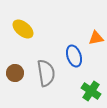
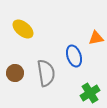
green cross: moved 1 px left, 2 px down; rotated 24 degrees clockwise
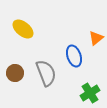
orange triangle: rotated 28 degrees counterclockwise
gray semicircle: rotated 12 degrees counterclockwise
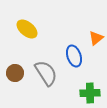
yellow ellipse: moved 4 px right
gray semicircle: rotated 12 degrees counterclockwise
green cross: rotated 30 degrees clockwise
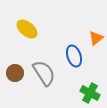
gray semicircle: moved 2 px left
green cross: rotated 30 degrees clockwise
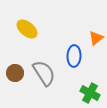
blue ellipse: rotated 20 degrees clockwise
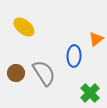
yellow ellipse: moved 3 px left, 2 px up
orange triangle: moved 1 px down
brown circle: moved 1 px right
green cross: rotated 18 degrees clockwise
